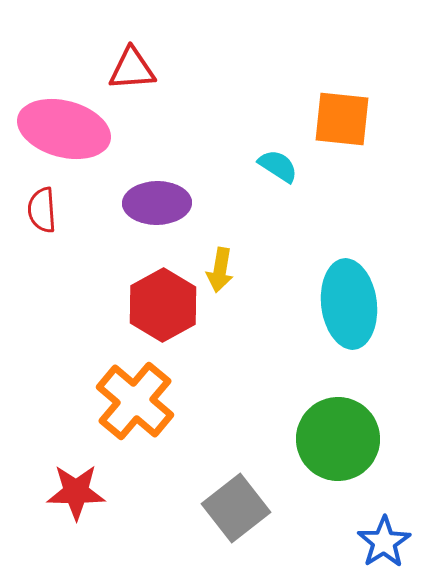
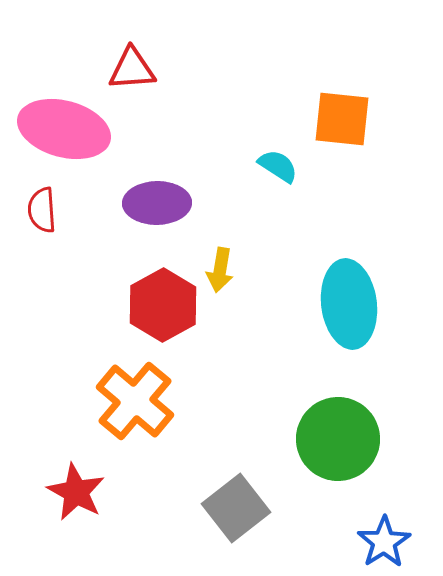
red star: rotated 28 degrees clockwise
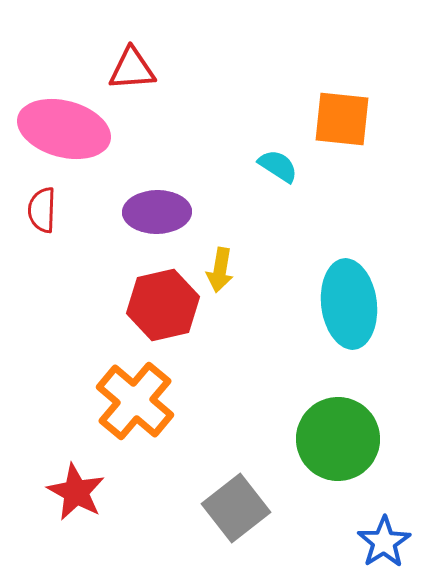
purple ellipse: moved 9 px down
red semicircle: rotated 6 degrees clockwise
red hexagon: rotated 16 degrees clockwise
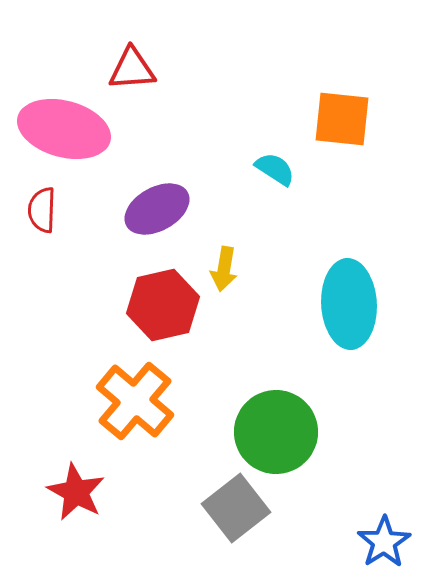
cyan semicircle: moved 3 px left, 3 px down
purple ellipse: moved 3 px up; rotated 28 degrees counterclockwise
yellow arrow: moved 4 px right, 1 px up
cyan ellipse: rotated 4 degrees clockwise
green circle: moved 62 px left, 7 px up
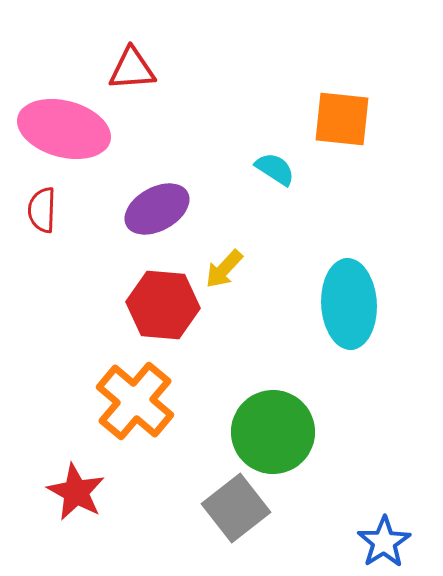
yellow arrow: rotated 33 degrees clockwise
red hexagon: rotated 18 degrees clockwise
green circle: moved 3 px left
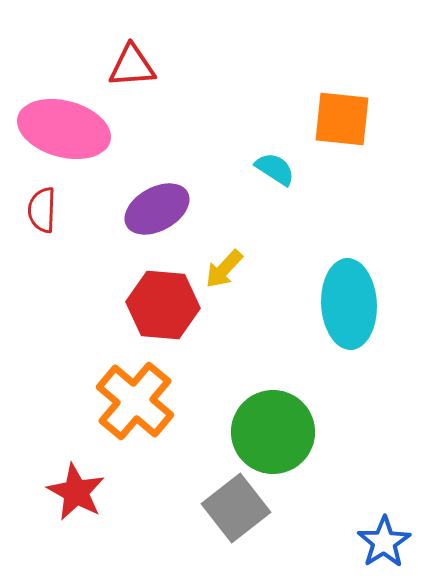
red triangle: moved 3 px up
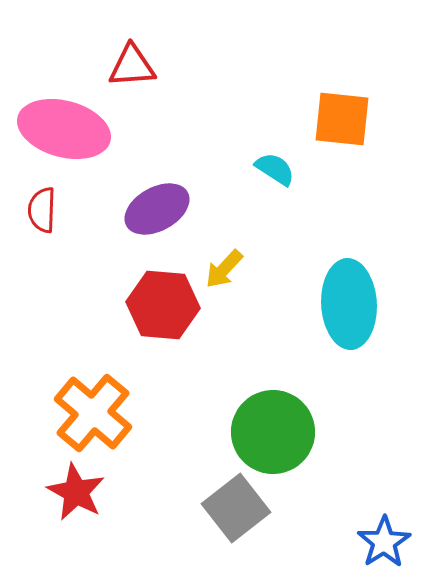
orange cross: moved 42 px left, 12 px down
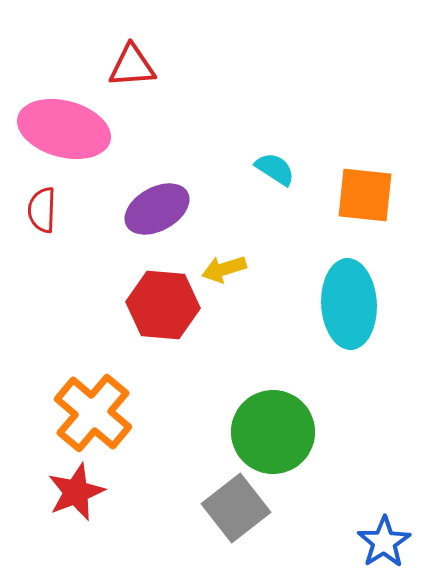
orange square: moved 23 px right, 76 px down
yellow arrow: rotated 30 degrees clockwise
red star: rotated 22 degrees clockwise
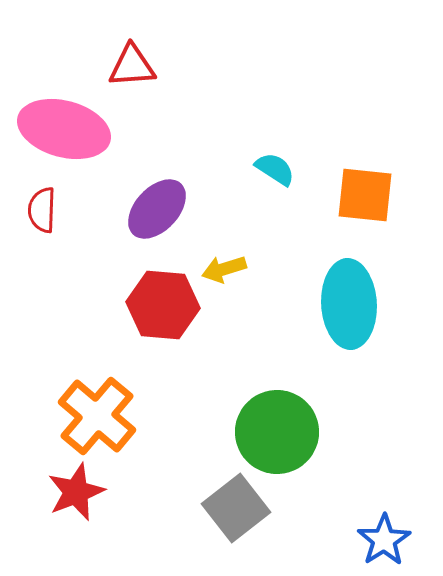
purple ellipse: rotated 18 degrees counterclockwise
orange cross: moved 4 px right, 3 px down
green circle: moved 4 px right
blue star: moved 2 px up
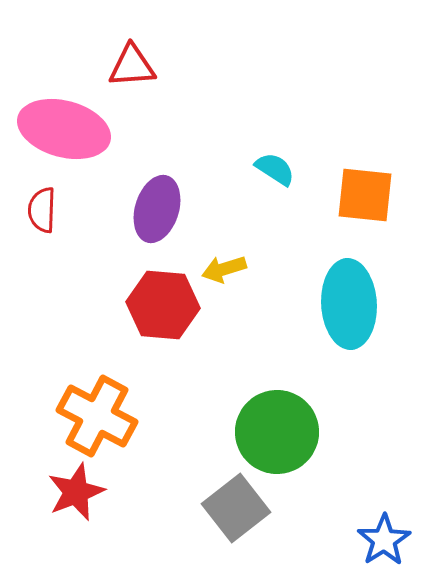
purple ellipse: rotated 26 degrees counterclockwise
orange cross: rotated 12 degrees counterclockwise
